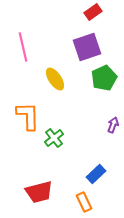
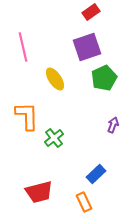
red rectangle: moved 2 px left
orange L-shape: moved 1 px left
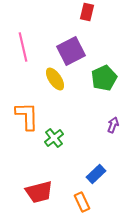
red rectangle: moved 4 px left; rotated 42 degrees counterclockwise
purple square: moved 16 px left, 4 px down; rotated 8 degrees counterclockwise
orange rectangle: moved 2 px left
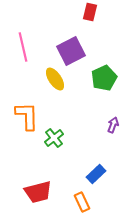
red rectangle: moved 3 px right
red trapezoid: moved 1 px left
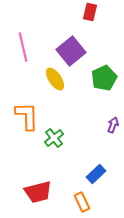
purple square: rotated 12 degrees counterclockwise
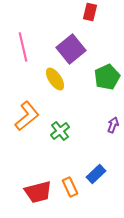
purple square: moved 2 px up
green pentagon: moved 3 px right, 1 px up
orange L-shape: rotated 52 degrees clockwise
green cross: moved 6 px right, 7 px up
orange rectangle: moved 12 px left, 15 px up
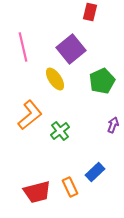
green pentagon: moved 5 px left, 4 px down
orange L-shape: moved 3 px right, 1 px up
blue rectangle: moved 1 px left, 2 px up
red trapezoid: moved 1 px left
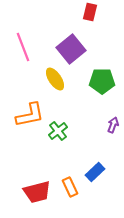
pink line: rotated 8 degrees counterclockwise
green pentagon: rotated 25 degrees clockwise
orange L-shape: rotated 28 degrees clockwise
green cross: moved 2 px left
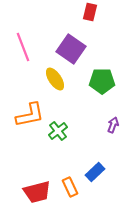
purple square: rotated 16 degrees counterclockwise
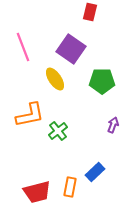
orange rectangle: rotated 36 degrees clockwise
